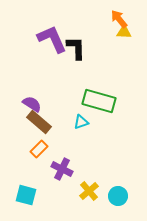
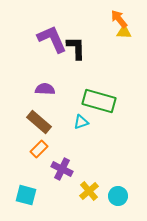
purple semicircle: moved 13 px right, 15 px up; rotated 30 degrees counterclockwise
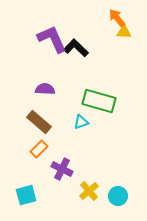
orange arrow: moved 2 px left, 1 px up
black L-shape: rotated 45 degrees counterclockwise
cyan square: rotated 30 degrees counterclockwise
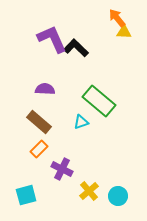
green rectangle: rotated 24 degrees clockwise
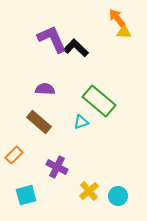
orange rectangle: moved 25 px left, 6 px down
purple cross: moved 5 px left, 2 px up
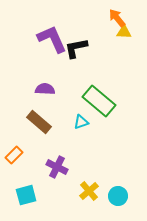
black L-shape: rotated 55 degrees counterclockwise
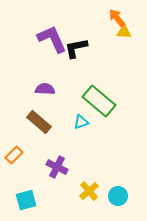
cyan square: moved 5 px down
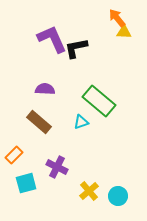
cyan square: moved 17 px up
